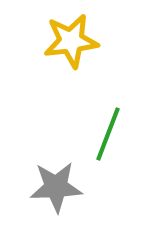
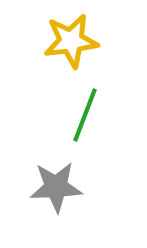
green line: moved 23 px left, 19 px up
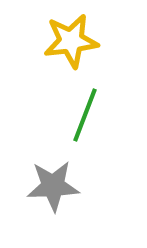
gray star: moved 3 px left, 1 px up
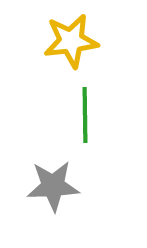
green line: rotated 22 degrees counterclockwise
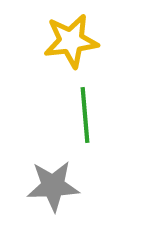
green line: rotated 4 degrees counterclockwise
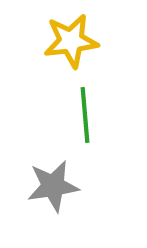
gray star: rotated 6 degrees counterclockwise
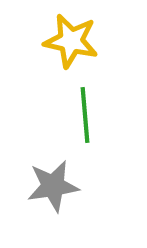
yellow star: rotated 20 degrees clockwise
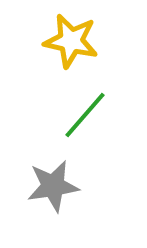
green line: rotated 46 degrees clockwise
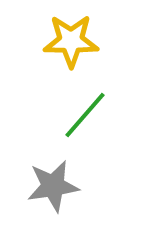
yellow star: rotated 12 degrees counterclockwise
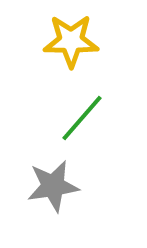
green line: moved 3 px left, 3 px down
